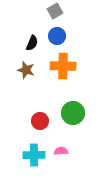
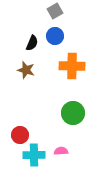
blue circle: moved 2 px left
orange cross: moved 9 px right
red circle: moved 20 px left, 14 px down
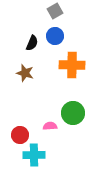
orange cross: moved 1 px up
brown star: moved 1 px left, 3 px down
pink semicircle: moved 11 px left, 25 px up
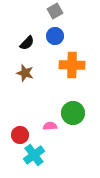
black semicircle: moved 5 px left; rotated 21 degrees clockwise
cyan cross: rotated 35 degrees counterclockwise
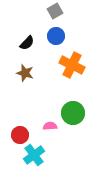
blue circle: moved 1 px right
orange cross: rotated 25 degrees clockwise
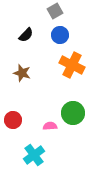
blue circle: moved 4 px right, 1 px up
black semicircle: moved 1 px left, 8 px up
brown star: moved 3 px left
red circle: moved 7 px left, 15 px up
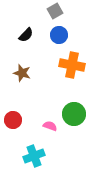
blue circle: moved 1 px left
orange cross: rotated 15 degrees counterclockwise
green circle: moved 1 px right, 1 px down
pink semicircle: rotated 24 degrees clockwise
cyan cross: moved 1 px down; rotated 15 degrees clockwise
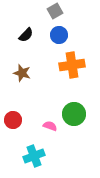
orange cross: rotated 20 degrees counterclockwise
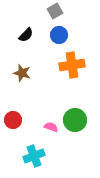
green circle: moved 1 px right, 6 px down
pink semicircle: moved 1 px right, 1 px down
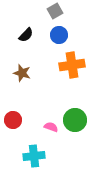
cyan cross: rotated 15 degrees clockwise
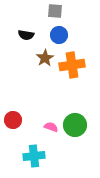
gray square: rotated 35 degrees clockwise
black semicircle: rotated 56 degrees clockwise
brown star: moved 23 px right, 15 px up; rotated 24 degrees clockwise
green circle: moved 5 px down
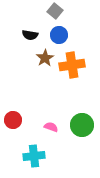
gray square: rotated 35 degrees clockwise
black semicircle: moved 4 px right
green circle: moved 7 px right
